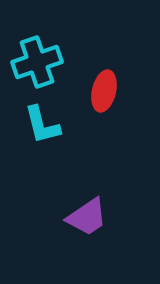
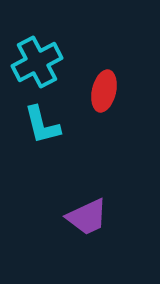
cyan cross: rotated 9 degrees counterclockwise
purple trapezoid: rotated 9 degrees clockwise
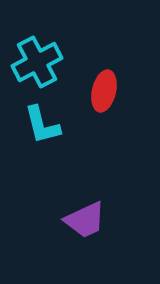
purple trapezoid: moved 2 px left, 3 px down
